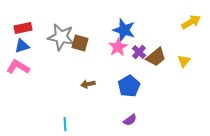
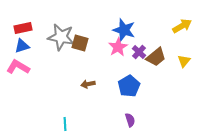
yellow arrow: moved 9 px left, 4 px down
purple semicircle: rotated 72 degrees counterclockwise
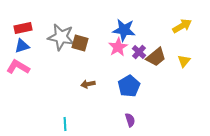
blue star: rotated 10 degrees counterclockwise
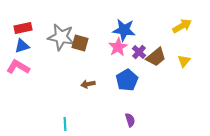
blue pentagon: moved 2 px left, 6 px up
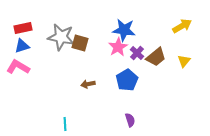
purple cross: moved 2 px left, 1 px down
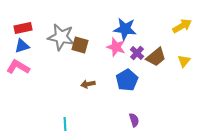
blue star: moved 1 px right, 1 px up
brown square: moved 2 px down
pink star: moved 2 px left; rotated 24 degrees counterclockwise
purple semicircle: moved 4 px right
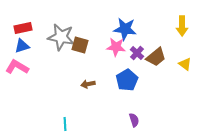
yellow arrow: rotated 120 degrees clockwise
pink star: rotated 12 degrees counterclockwise
yellow triangle: moved 1 px right, 3 px down; rotated 32 degrees counterclockwise
pink L-shape: moved 1 px left
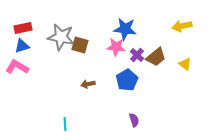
yellow arrow: rotated 78 degrees clockwise
purple cross: moved 2 px down
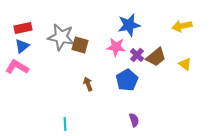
blue star: moved 4 px right, 4 px up; rotated 20 degrees counterclockwise
blue triangle: rotated 21 degrees counterclockwise
brown arrow: rotated 80 degrees clockwise
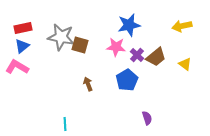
purple semicircle: moved 13 px right, 2 px up
